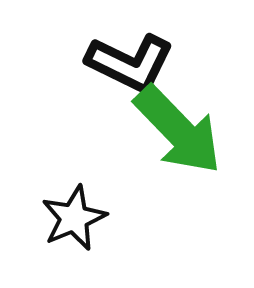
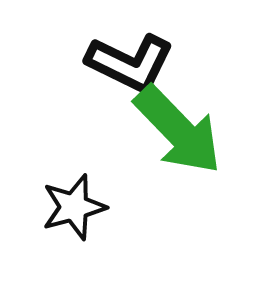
black star: moved 11 px up; rotated 8 degrees clockwise
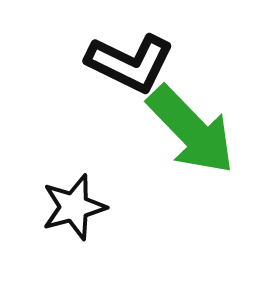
green arrow: moved 13 px right
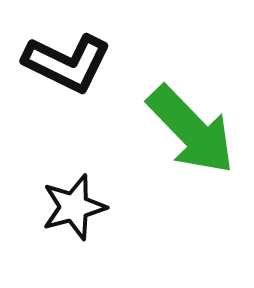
black L-shape: moved 63 px left
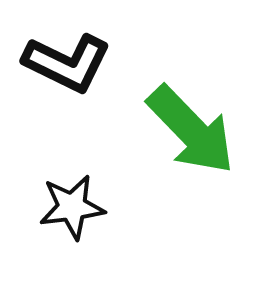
black star: moved 2 px left; rotated 8 degrees clockwise
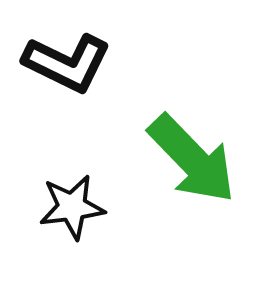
green arrow: moved 1 px right, 29 px down
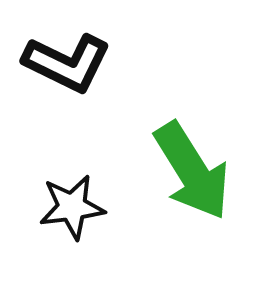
green arrow: moved 12 px down; rotated 12 degrees clockwise
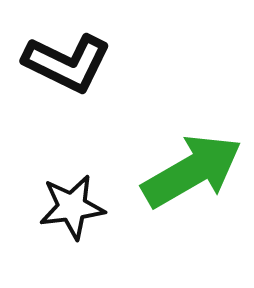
green arrow: rotated 88 degrees counterclockwise
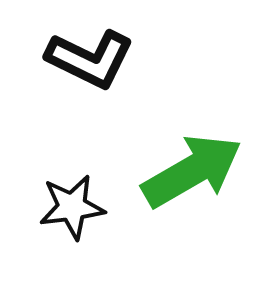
black L-shape: moved 23 px right, 4 px up
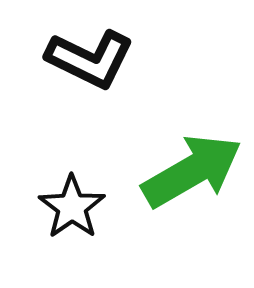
black star: rotated 28 degrees counterclockwise
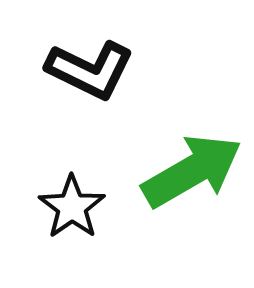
black L-shape: moved 11 px down
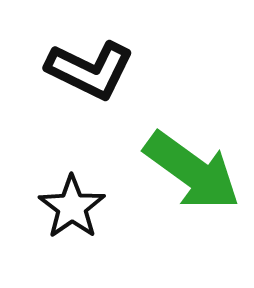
green arrow: rotated 66 degrees clockwise
